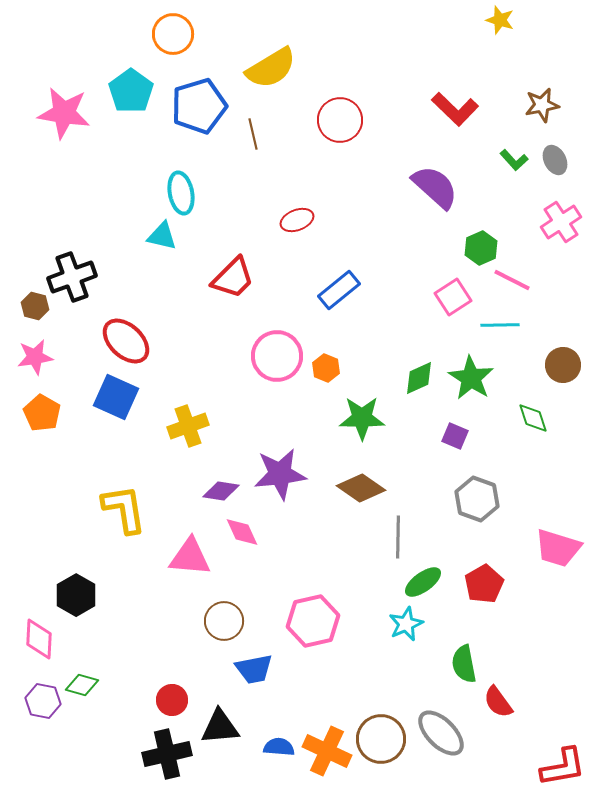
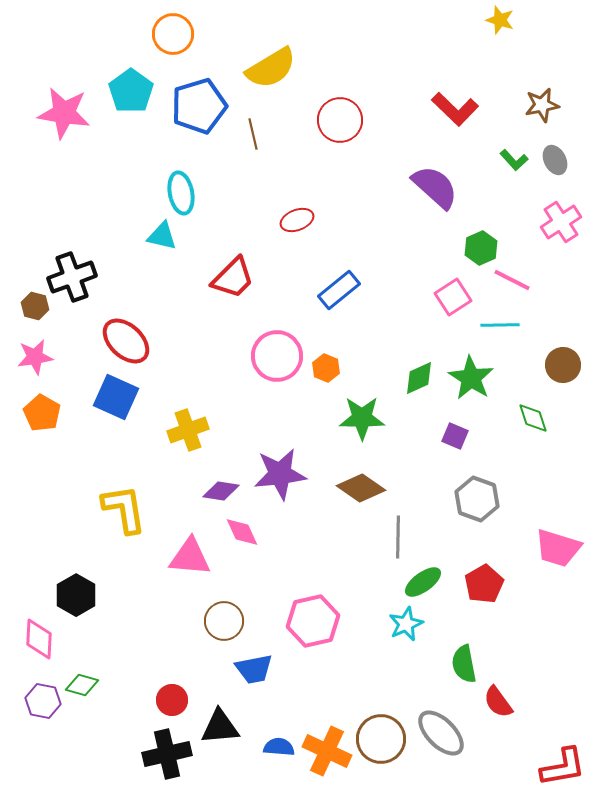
yellow cross at (188, 426): moved 4 px down
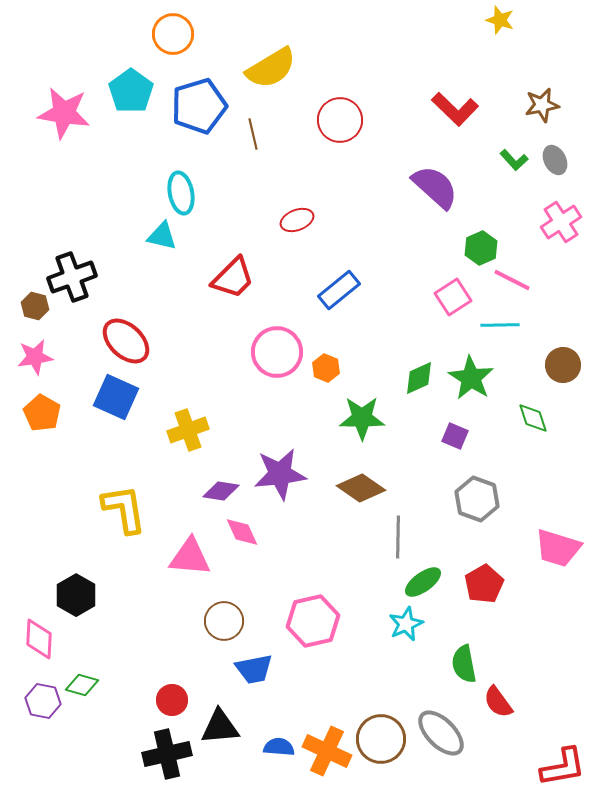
pink circle at (277, 356): moved 4 px up
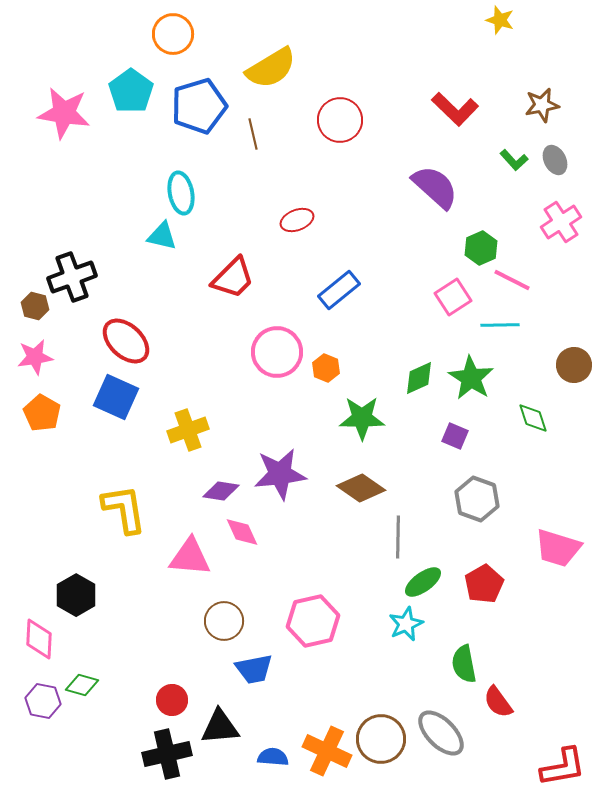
brown circle at (563, 365): moved 11 px right
blue semicircle at (279, 747): moved 6 px left, 10 px down
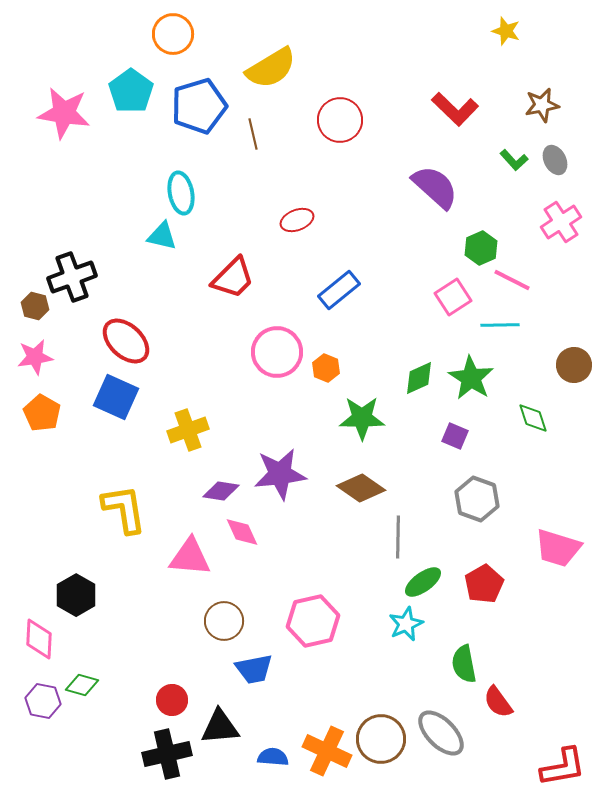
yellow star at (500, 20): moved 6 px right, 11 px down
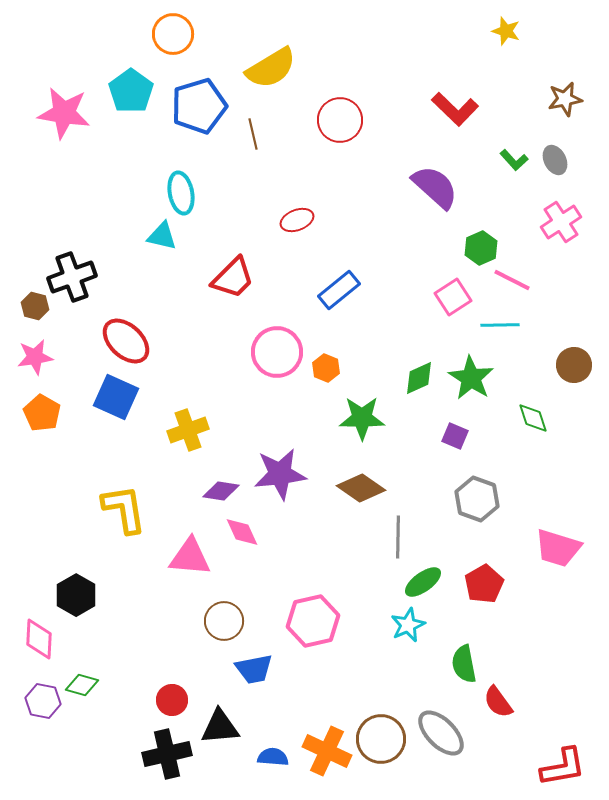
brown star at (542, 105): moved 23 px right, 6 px up
cyan star at (406, 624): moved 2 px right, 1 px down
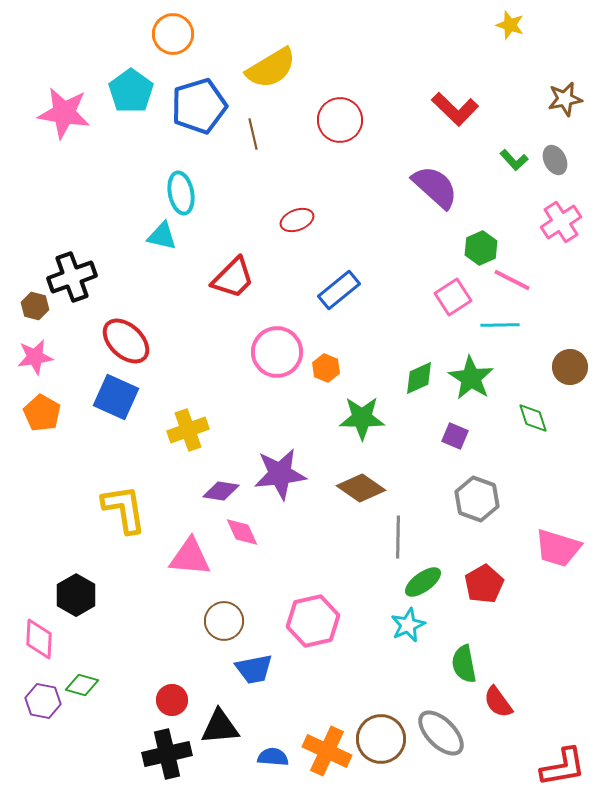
yellow star at (506, 31): moved 4 px right, 6 px up
brown circle at (574, 365): moved 4 px left, 2 px down
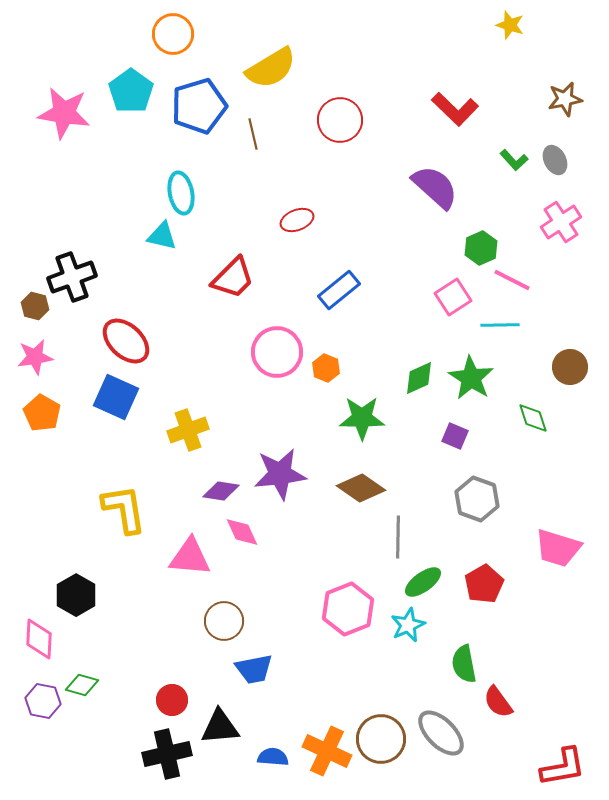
pink hexagon at (313, 621): moved 35 px right, 12 px up; rotated 9 degrees counterclockwise
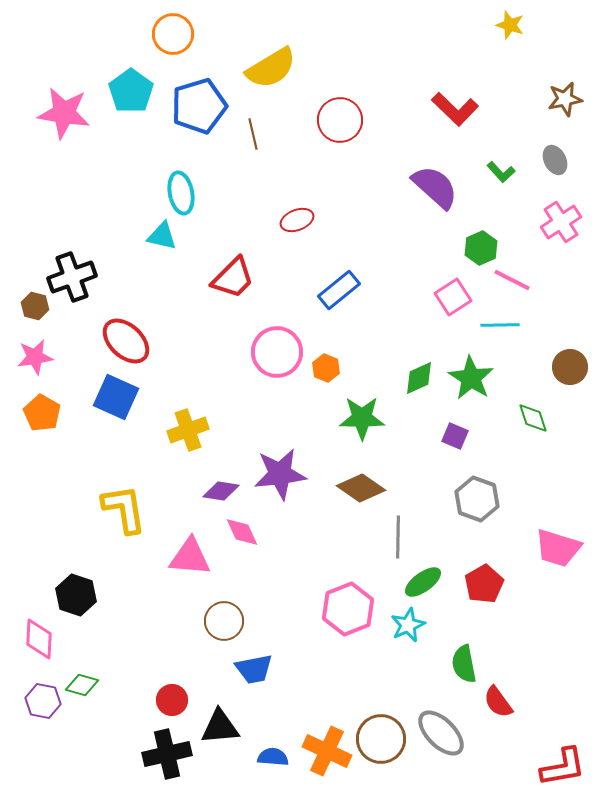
green L-shape at (514, 160): moved 13 px left, 12 px down
black hexagon at (76, 595): rotated 12 degrees counterclockwise
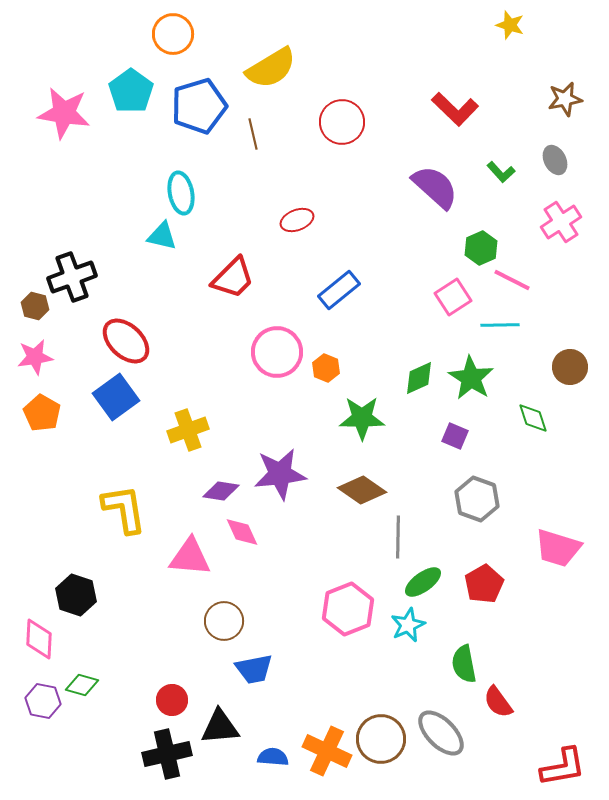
red circle at (340, 120): moved 2 px right, 2 px down
blue square at (116, 397): rotated 30 degrees clockwise
brown diamond at (361, 488): moved 1 px right, 2 px down
